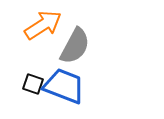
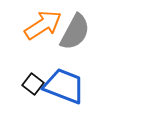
gray semicircle: moved 14 px up
black square: rotated 20 degrees clockwise
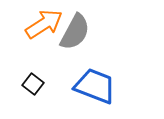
orange arrow: moved 1 px right, 1 px up
blue trapezoid: moved 31 px right
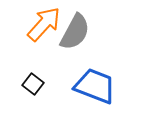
orange arrow: rotated 15 degrees counterclockwise
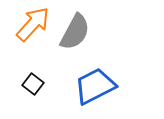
orange arrow: moved 11 px left
blue trapezoid: rotated 48 degrees counterclockwise
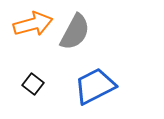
orange arrow: rotated 33 degrees clockwise
